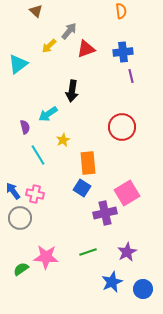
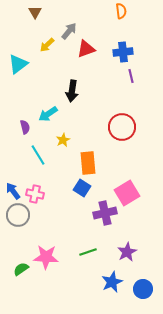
brown triangle: moved 1 px left, 1 px down; rotated 16 degrees clockwise
yellow arrow: moved 2 px left, 1 px up
gray circle: moved 2 px left, 3 px up
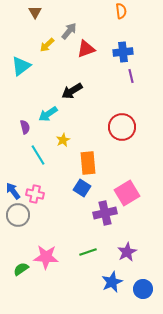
cyan triangle: moved 3 px right, 2 px down
black arrow: rotated 50 degrees clockwise
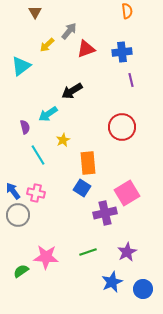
orange semicircle: moved 6 px right
blue cross: moved 1 px left
purple line: moved 4 px down
pink cross: moved 1 px right, 1 px up
green semicircle: moved 2 px down
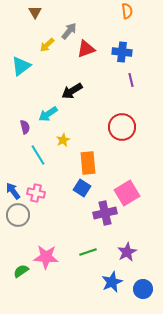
blue cross: rotated 12 degrees clockwise
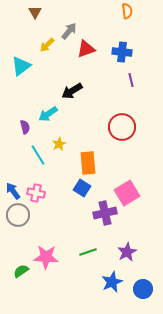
yellow star: moved 4 px left, 4 px down
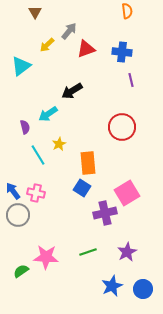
blue star: moved 4 px down
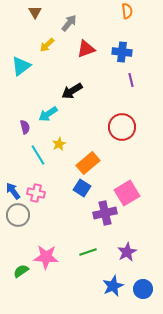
gray arrow: moved 8 px up
orange rectangle: rotated 55 degrees clockwise
blue star: moved 1 px right
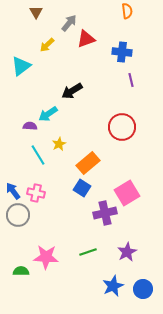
brown triangle: moved 1 px right
red triangle: moved 10 px up
purple semicircle: moved 5 px right, 1 px up; rotated 72 degrees counterclockwise
green semicircle: rotated 35 degrees clockwise
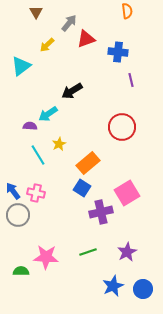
blue cross: moved 4 px left
purple cross: moved 4 px left, 1 px up
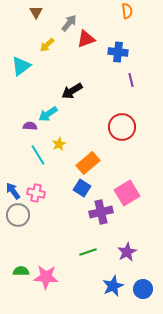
pink star: moved 20 px down
